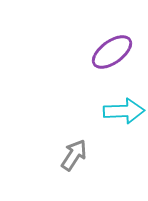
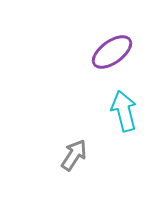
cyan arrow: rotated 102 degrees counterclockwise
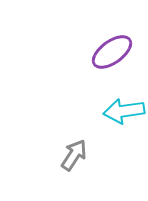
cyan arrow: rotated 84 degrees counterclockwise
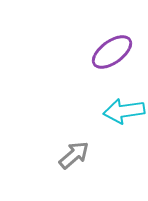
gray arrow: rotated 16 degrees clockwise
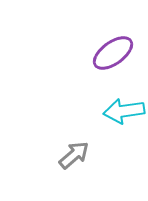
purple ellipse: moved 1 px right, 1 px down
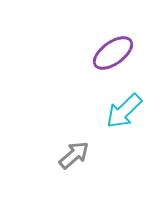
cyan arrow: rotated 36 degrees counterclockwise
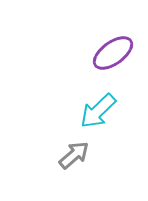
cyan arrow: moved 26 px left
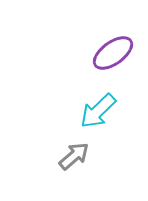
gray arrow: moved 1 px down
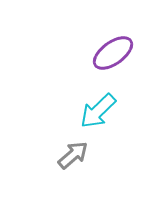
gray arrow: moved 1 px left, 1 px up
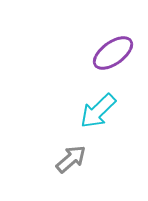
gray arrow: moved 2 px left, 4 px down
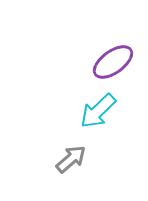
purple ellipse: moved 9 px down
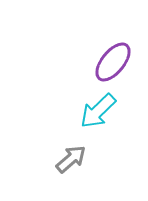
purple ellipse: rotated 15 degrees counterclockwise
